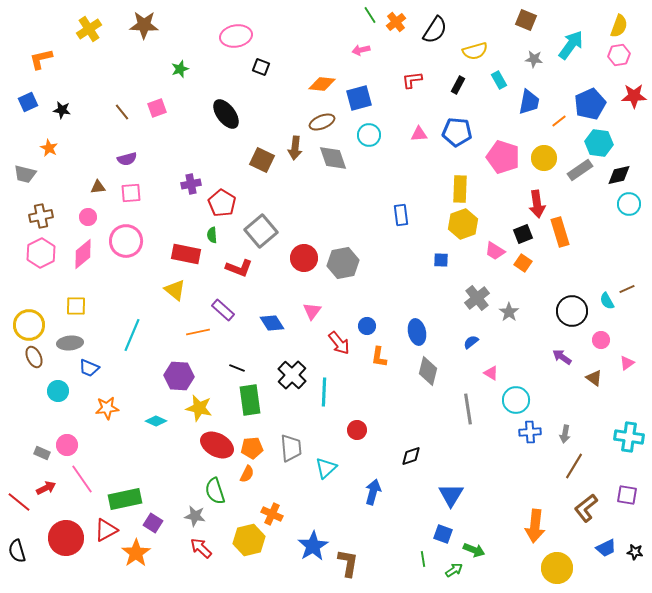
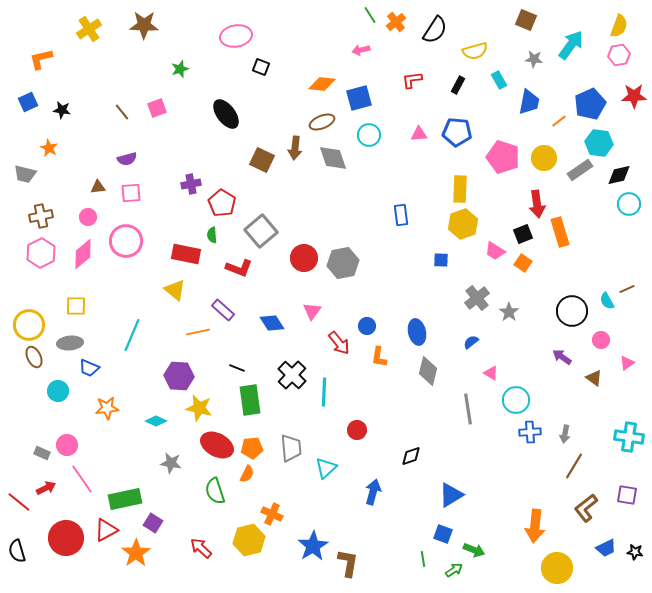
blue triangle at (451, 495): rotated 28 degrees clockwise
gray star at (195, 516): moved 24 px left, 53 px up
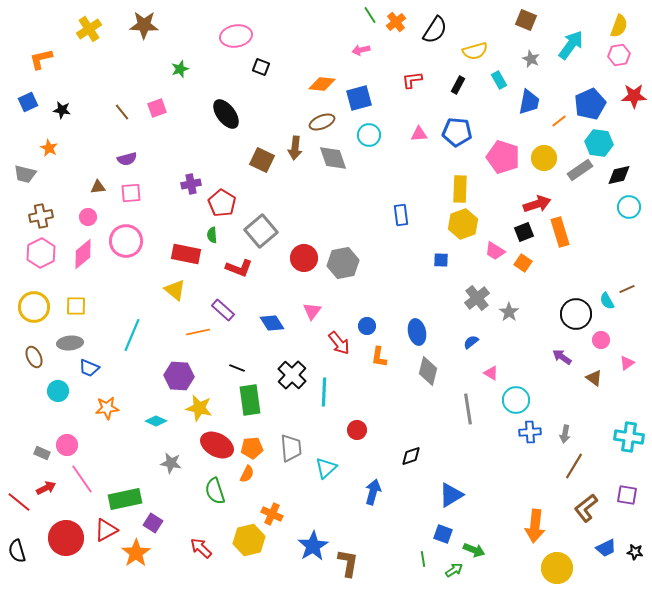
gray star at (534, 59): moved 3 px left; rotated 18 degrees clockwise
red arrow at (537, 204): rotated 100 degrees counterclockwise
cyan circle at (629, 204): moved 3 px down
black square at (523, 234): moved 1 px right, 2 px up
black circle at (572, 311): moved 4 px right, 3 px down
yellow circle at (29, 325): moved 5 px right, 18 px up
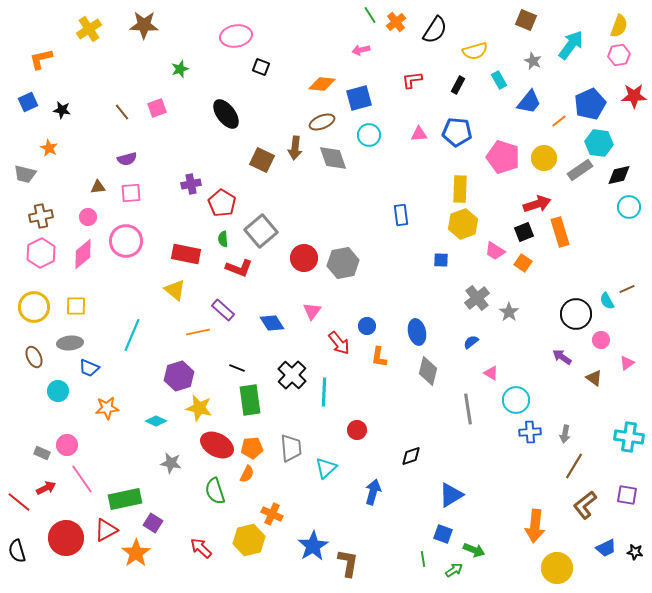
gray star at (531, 59): moved 2 px right, 2 px down
blue trapezoid at (529, 102): rotated 28 degrees clockwise
green semicircle at (212, 235): moved 11 px right, 4 px down
purple hexagon at (179, 376): rotated 20 degrees counterclockwise
brown L-shape at (586, 508): moved 1 px left, 3 px up
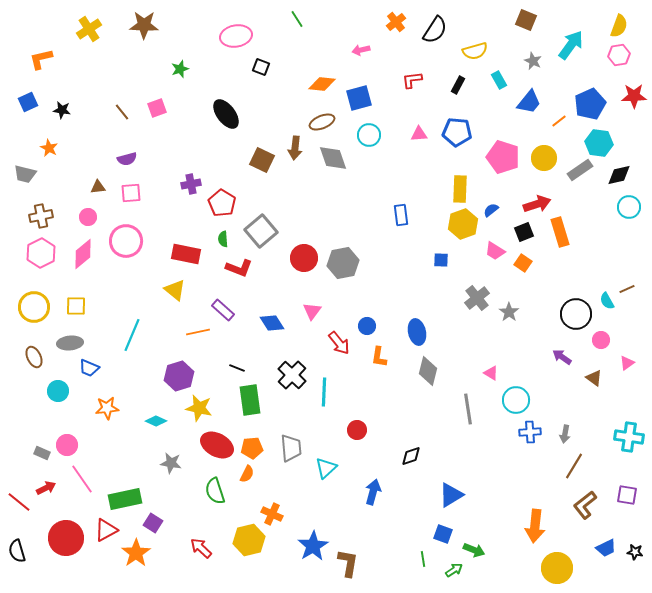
green line at (370, 15): moved 73 px left, 4 px down
blue semicircle at (471, 342): moved 20 px right, 132 px up
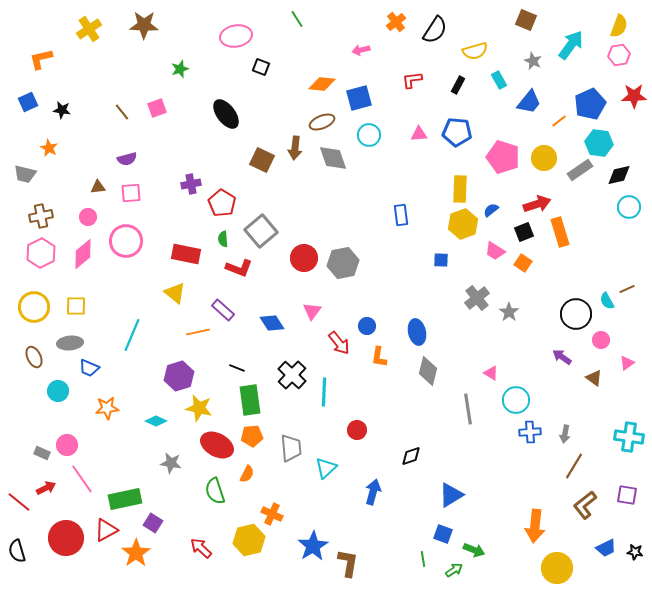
yellow triangle at (175, 290): moved 3 px down
orange pentagon at (252, 448): moved 12 px up
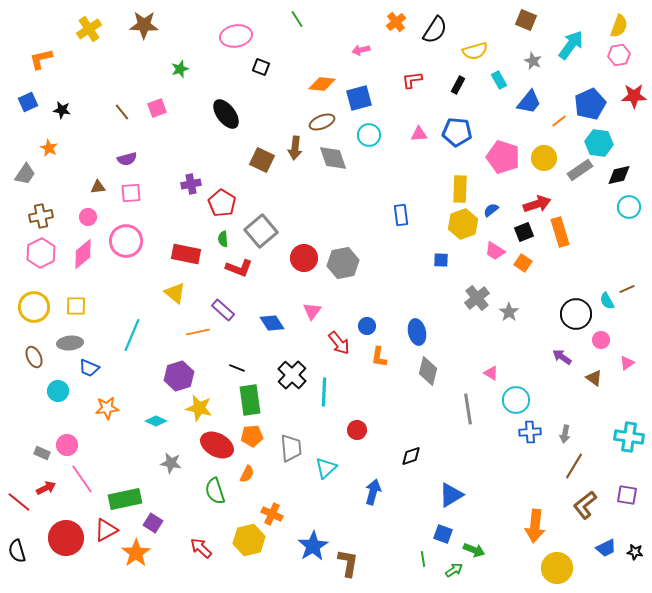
gray trapezoid at (25, 174): rotated 70 degrees counterclockwise
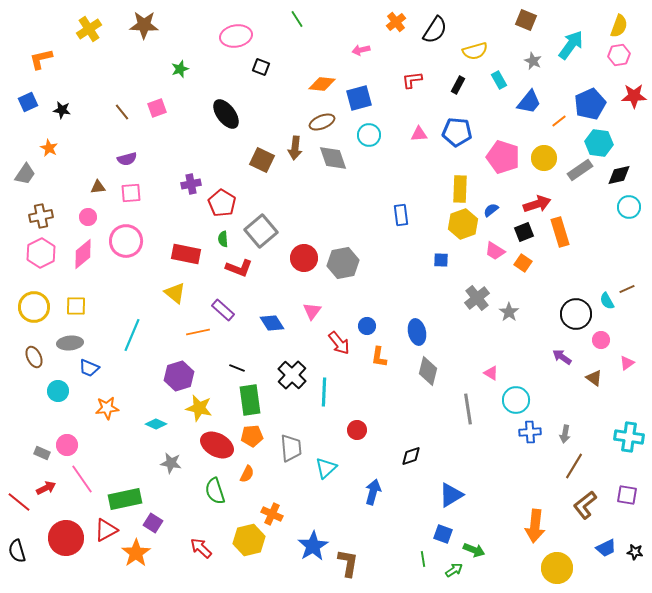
cyan diamond at (156, 421): moved 3 px down
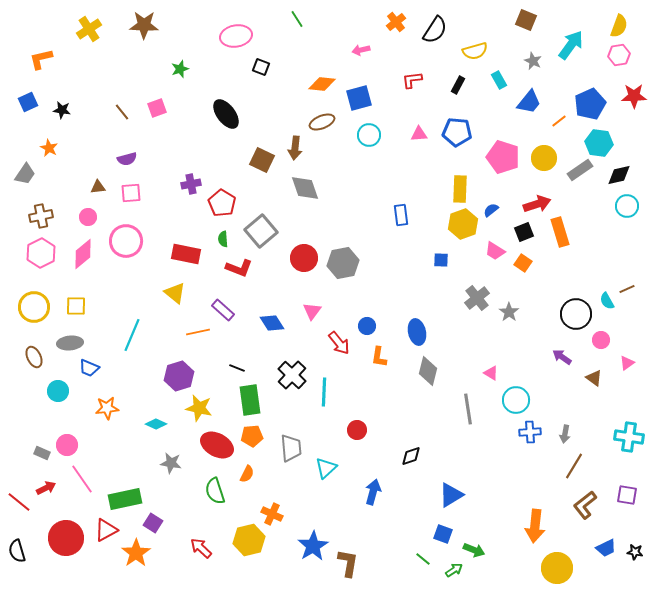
gray diamond at (333, 158): moved 28 px left, 30 px down
cyan circle at (629, 207): moved 2 px left, 1 px up
green line at (423, 559): rotated 42 degrees counterclockwise
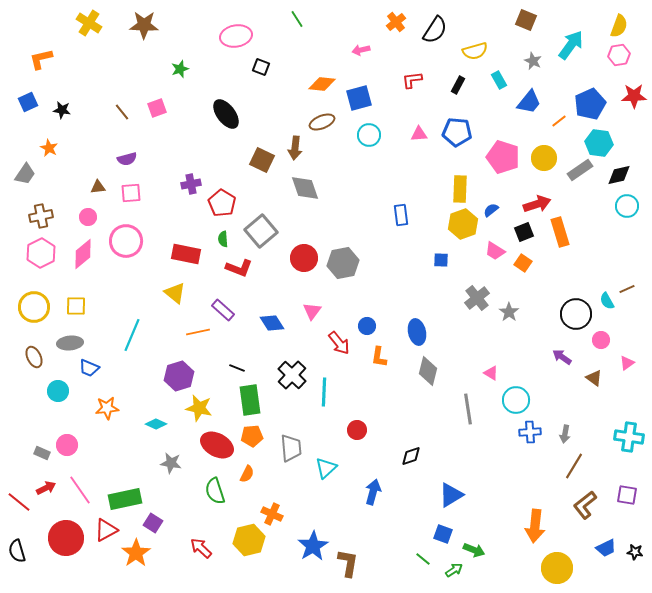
yellow cross at (89, 29): moved 6 px up; rotated 25 degrees counterclockwise
pink line at (82, 479): moved 2 px left, 11 px down
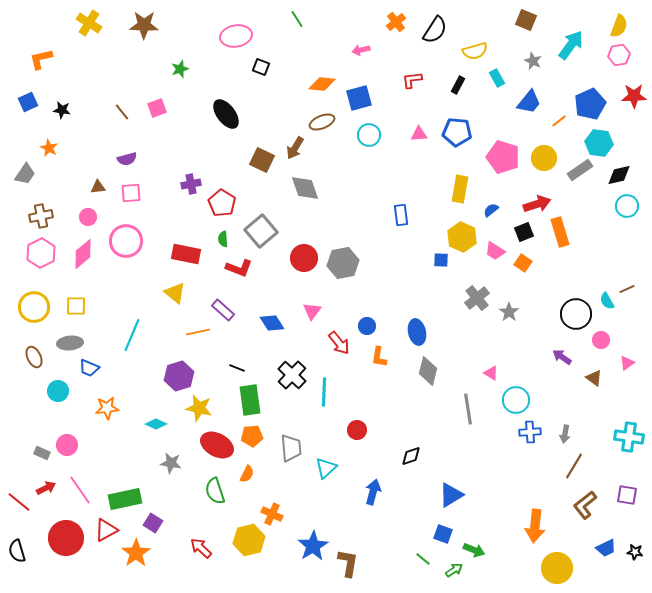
cyan rectangle at (499, 80): moved 2 px left, 2 px up
brown arrow at (295, 148): rotated 25 degrees clockwise
yellow rectangle at (460, 189): rotated 8 degrees clockwise
yellow hexagon at (463, 224): moved 1 px left, 13 px down; rotated 16 degrees counterclockwise
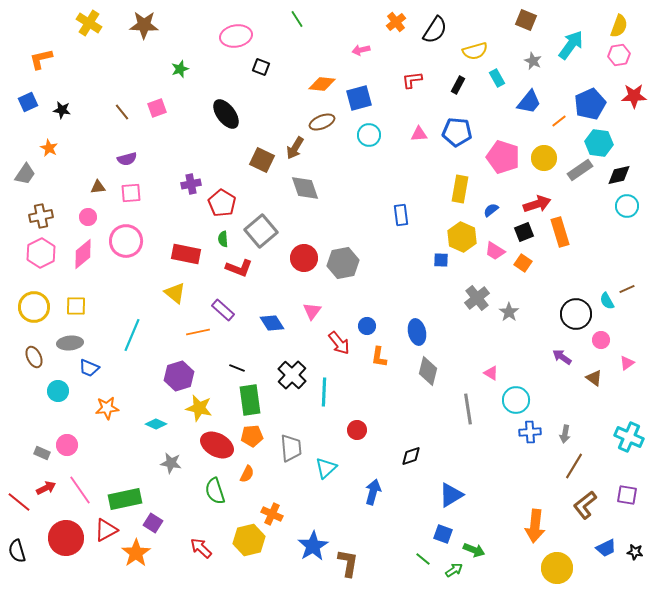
cyan cross at (629, 437): rotated 16 degrees clockwise
